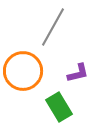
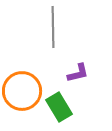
gray line: rotated 30 degrees counterclockwise
orange circle: moved 1 px left, 20 px down
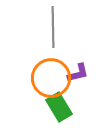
orange circle: moved 29 px right, 13 px up
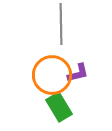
gray line: moved 8 px right, 3 px up
orange circle: moved 1 px right, 3 px up
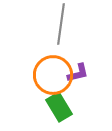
gray line: rotated 9 degrees clockwise
orange circle: moved 1 px right
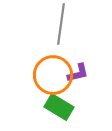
green rectangle: rotated 28 degrees counterclockwise
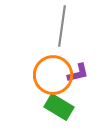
gray line: moved 1 px right, 2 px down
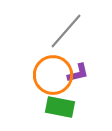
gray line: moved 4 px right, 5 px down; rotated 33 degrees clockwise
green rectangle: moved 1 px right; rotated 20 degrees counterclockwise
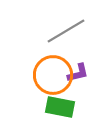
gray line: rotated 18 degrees clockwise
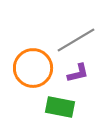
gray line: moved 10 px right, 9 px down
orange circle: moved 20 px left, 7 px up
